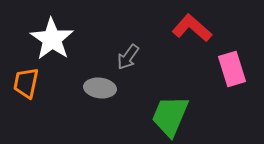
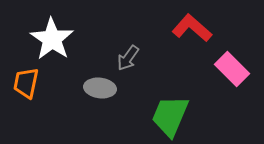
gray arrow: moved 1 px down
pink rectangle: rotated 28 degrees counterclockwise
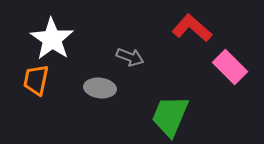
gray arrow: moved 2 px right, 1 px up; rotated 104 degrees counterclockwise
pink rectangle: moved 2 px left, 2 px up
orange trapezoid: moved 10 px right, 3 px up
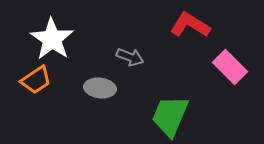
red L-shape: moved 2 px left, 3 px up; rotated 9 degrees counterclockwise
orange trapezoid: rotated 136 degrees counterclockwise
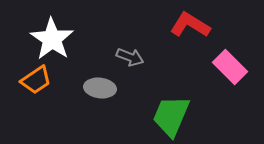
green trapezoid: moved 1 px right
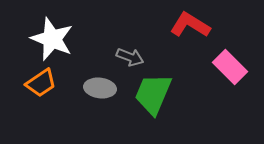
white star: rotated 12 degrees counterclockwise
orange trapezoid: moved 5 px right, 3 px down
green trapezoid: moved 18 px left, 22 px up
